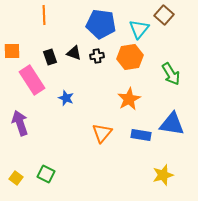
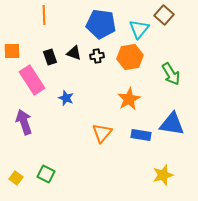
purple arrow: moved 4 px right, 1 px up
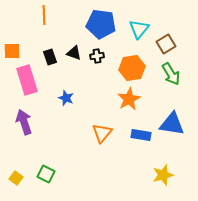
brown square: moved 2 px right, 29 px down; rotated 18 degrees clockwise
orange hexagon: moved 2 px right, 11 px down
pink rectangle: moved 5 px left; rotated 16 degrees clockwise
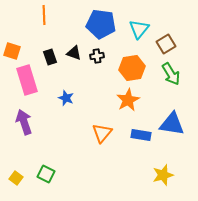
orange square: rotated 18 degrees clockwise
orange star: moved 1 px left, 1 px down
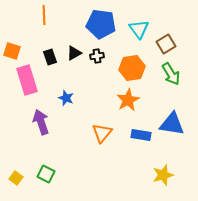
cyan triangle: rotated 15 degrees counterclockwise
black triangle: rotated 49 degrees counterclockwise
purple arrow: moved 17 px right
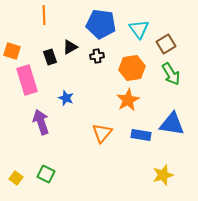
black triangle: moved 4 px left, 6 px up
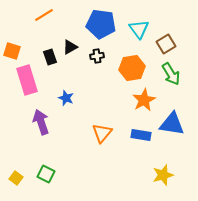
orange line: rotated 60 degrees clockwise
orange star: moved 16 px right
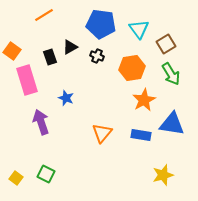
orange square: rotated 18 degrees clockwise
black cross: rotated 32 degrees clockwise
